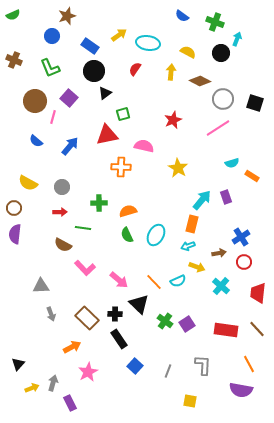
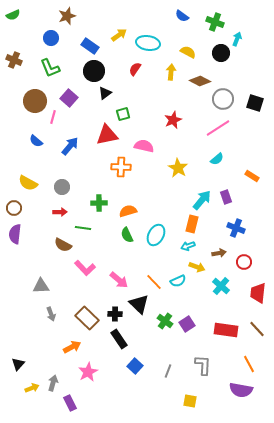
blue circle at (52, 36): moved 1 px left, 2 px down
cyan semicircle at (232, 163): moved 15 px left, 4 px up; rotated 24 degrees counterclockwise
blue cross at (241, 237): moved 5 px left, 9 px up; rotated 36 degrees counterclockwise
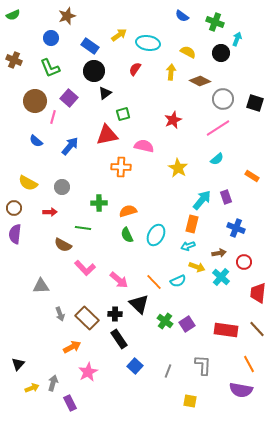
red arrow at (60, 212): moved 10 px left
cyan cross at (221, 286): moved 9 px up
gray arrow at (51, 314): moved 9 px right
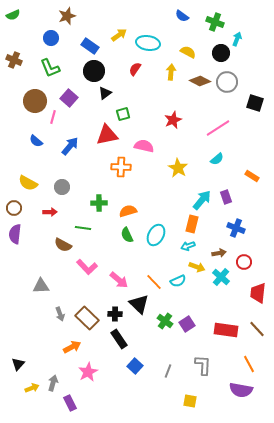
gray circle at (223, 99): moved 4 px right, 17 px up
pink L-shape at (85, 268): moved 2 px right, 1 px up
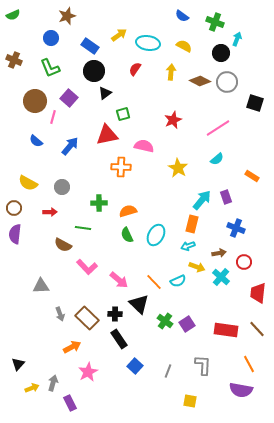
yellow semicircle at (188, 52): moved 4 px left, 6 px up
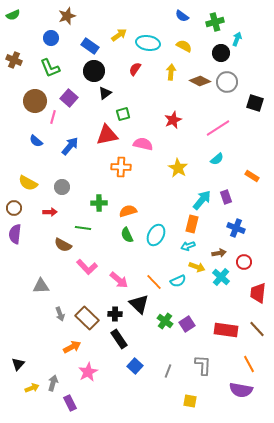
green cross at (215, 22): rotated 36 degrees counterclockwise
pink semicircle at (144, 146): moved 1 px left, 2 px up
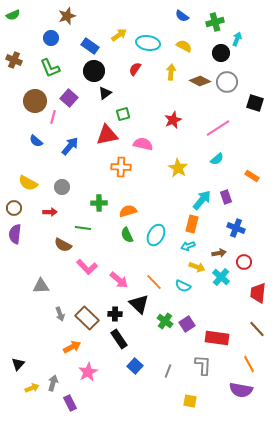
cyan semicircle at (178, 281): moved 5 px right, 5 px down; rotated 49 degrees clockwise
red rectangle at (226, 330): moved 9 px left, 8 px down
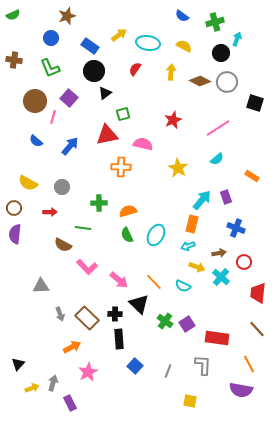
brown cross at (14, 60): rotated 14 degrees counterclockwise
black rectangle at (119, 339): rotated 30 degrees clockwise
